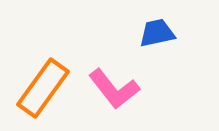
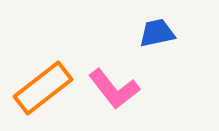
orange rectangle: rotated 16 degrees clockwise
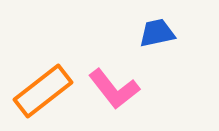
orange rectangle: moved 3 px down
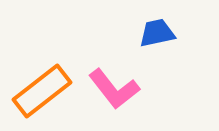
orange rectangle: moved 1 px left
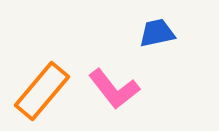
orange rectangle: rotated 12 degrees counterclockwise
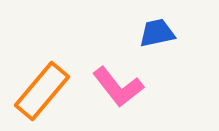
pink L-shape: moved 4 px right, 2 px up
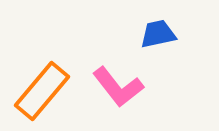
blue trapezoid: moved 1 px right, 1 px down
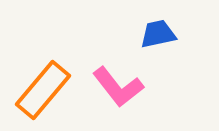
orange rectangle: moved 1 px right, 1 px up
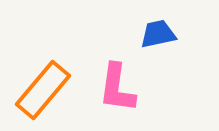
pink L-shape: moved 1 px left, 1 px down; rotated 46 degrees clockwise
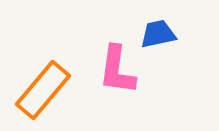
pink L-shape: moved 18 px up
